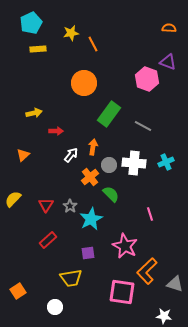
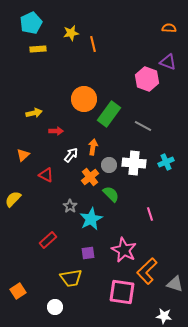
orange line: rotated 14 degrees clockwise
orange circle: moved 16 px down
red triangle: moved 30 px up; rotated 35 degrees counterclockwise
pink star: moved 1 px left, 4 px down
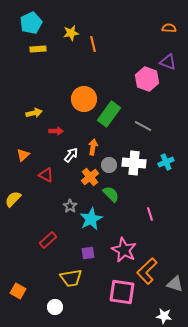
orange square: rotated 28 degrees counterclockwise
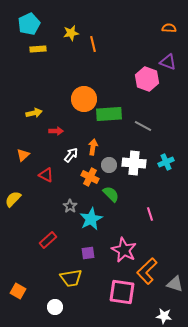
cyan pentagon: moved 2 px left, 1 px down
green rectangle: rotated 50 degrees clockwise
orange cross: rotated 24 degrees counterclockwise
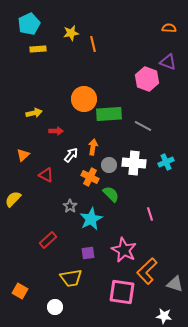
orange square: moved 2 px right
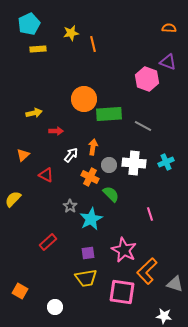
red rectangle: moved 2 px down
yellow trapezoid: moved 15 px right
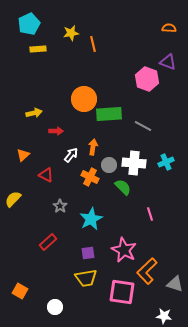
green semicircle: moved 12 px right, 7 px up
gray star: moved 10 px left
